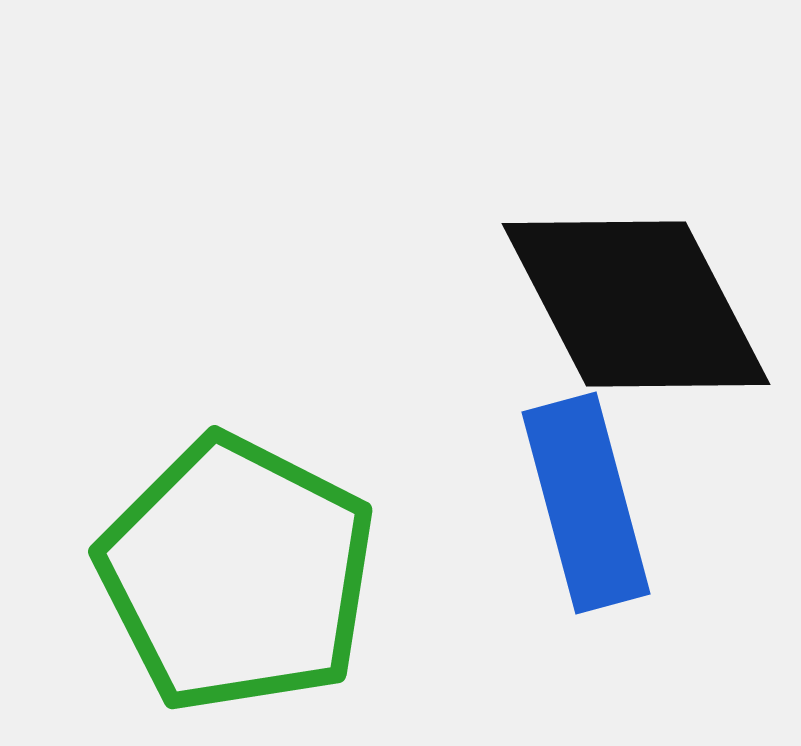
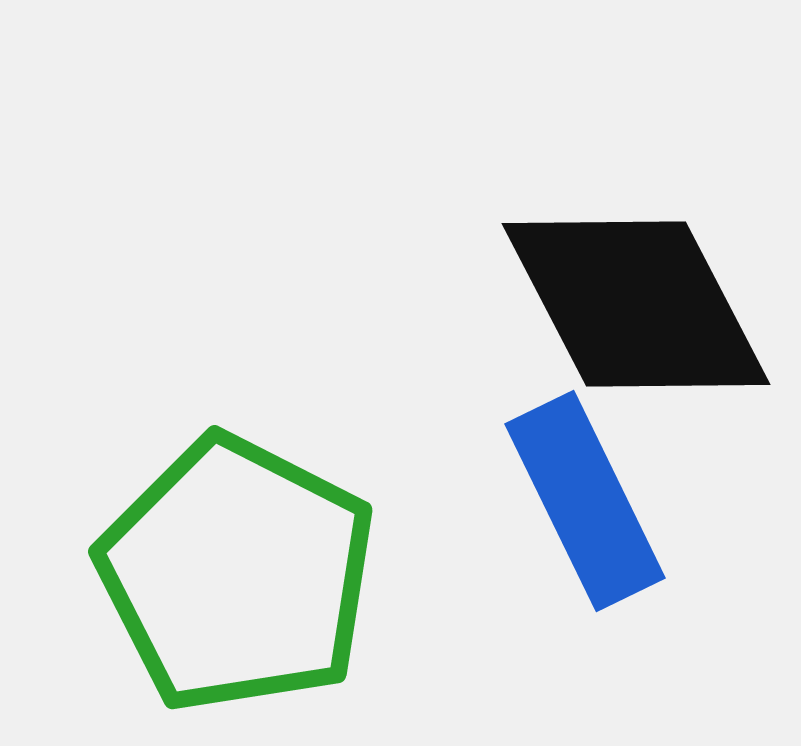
blue rectangle: moved 1 px left, 2 px up; rotated 11 degrees counterclockwise
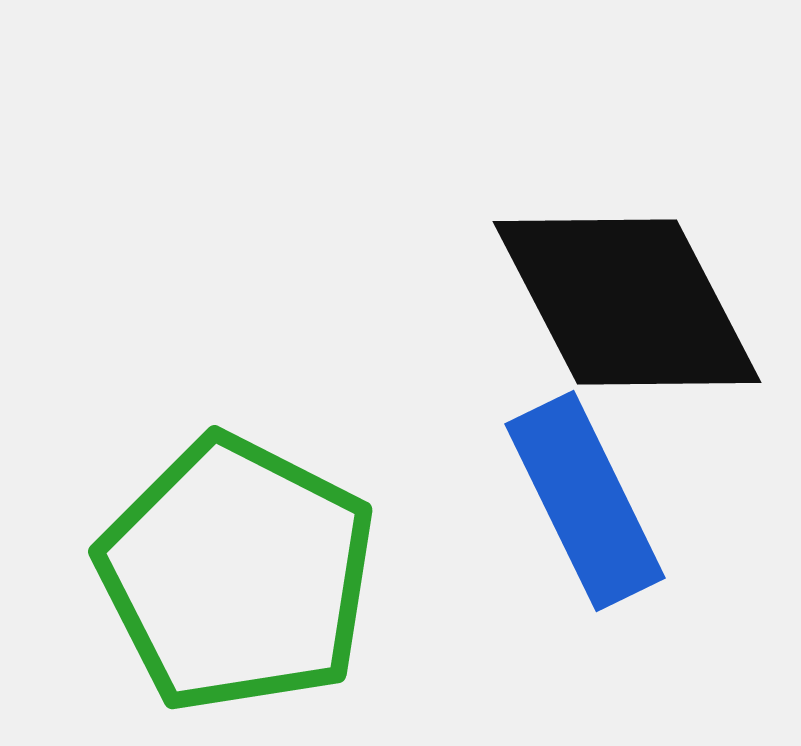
black diamond: moved 9 px left, 2 px up
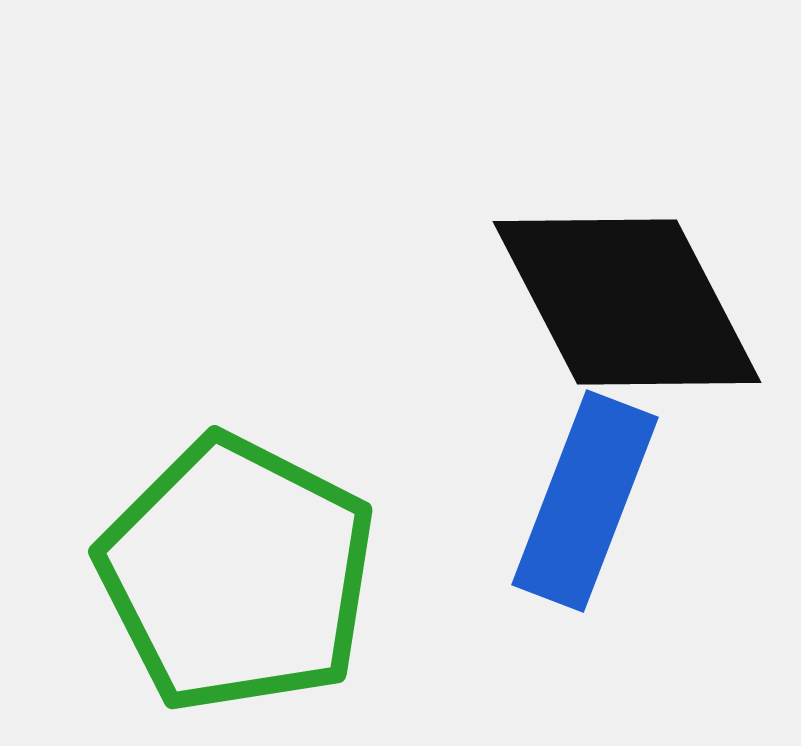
blue rectangle: rotated 47 degrees clockwise
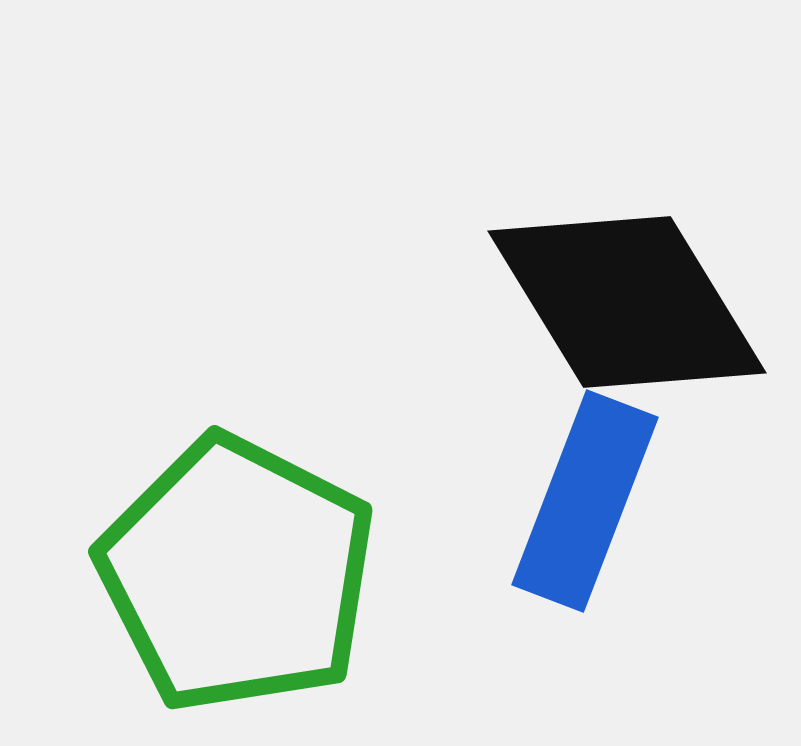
black diamond: rotated 4 degrees counterclockwise
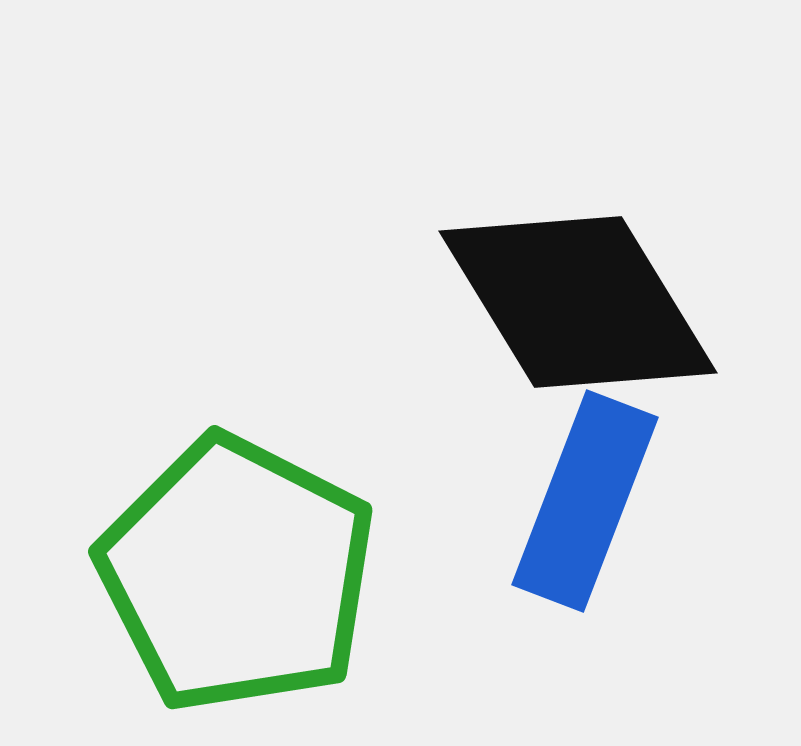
black diamond: moved 49 px left
